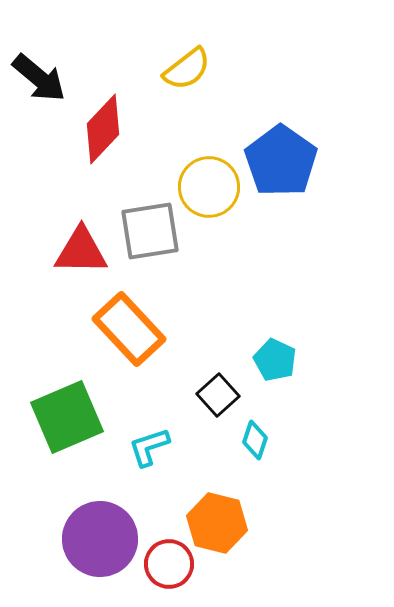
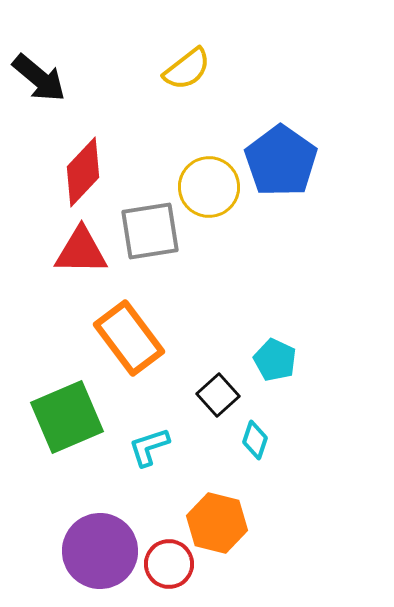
red diamond: moved 20 px left, 43 px down
orange rectangle: moved 9 px down; rotated 6 degrees clockwise
purple circle: moved 12 px down
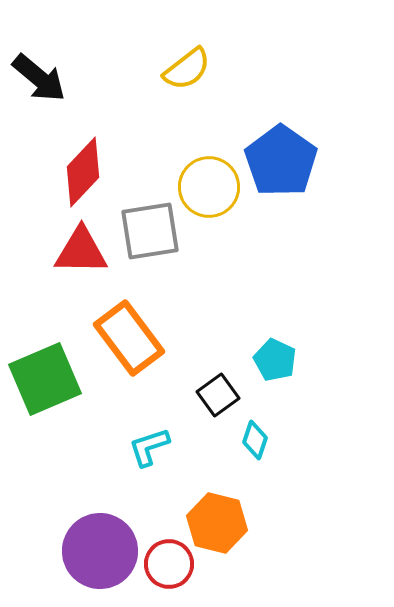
black square: rotated 6 degrees clockwise
green square: moved 22 px left, 38 px up
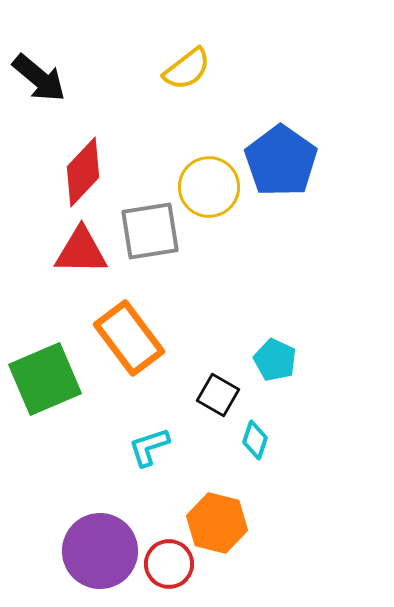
black square: rotated 24 degrees counterclockwise
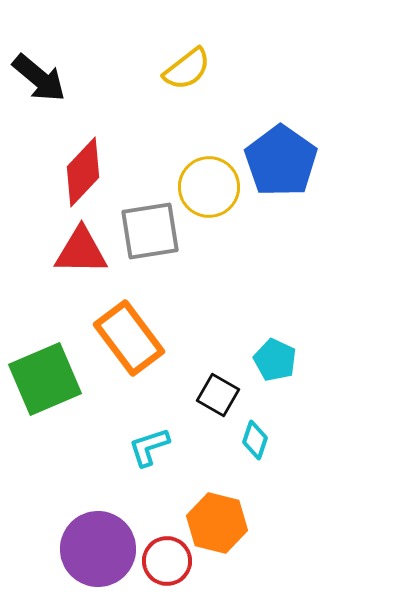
purple circle: moved 2 px left, 2 px up
red circle: moved 2 px left, 3 px up
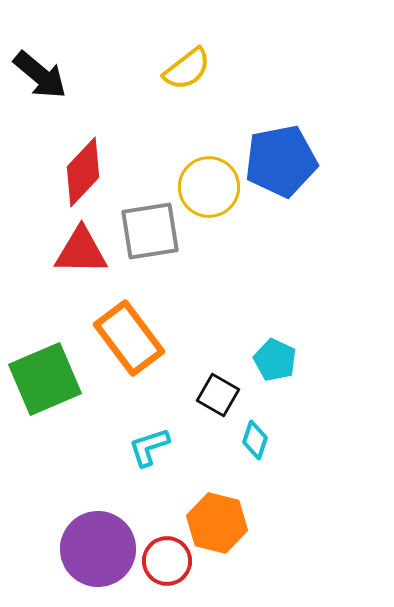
black arrow: moved 1 px right, 3 px up
blue pentagon: rotated 26 degrees clockwise
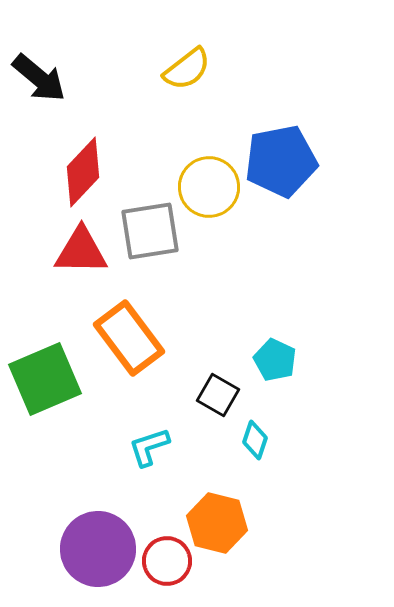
black arrow: moved 1 px left, 3 px down
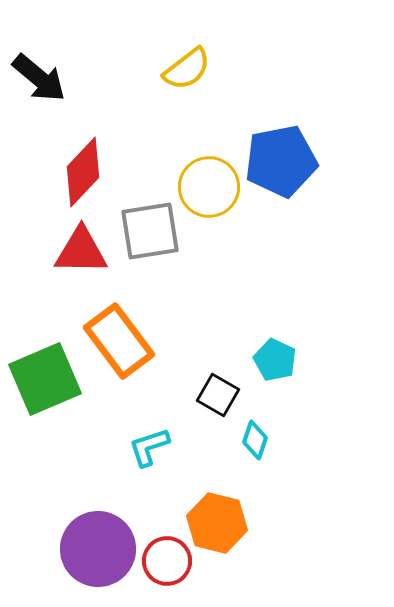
orange rectangle: moved 10 px left, 3 px down
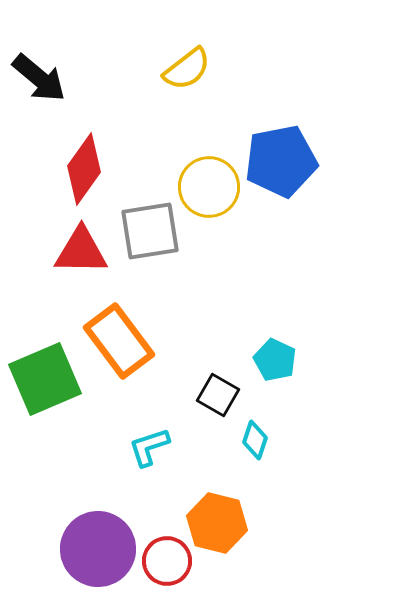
red diamond: moved 1 px right, 3 px up; rotated 8 degrees counterclockwise
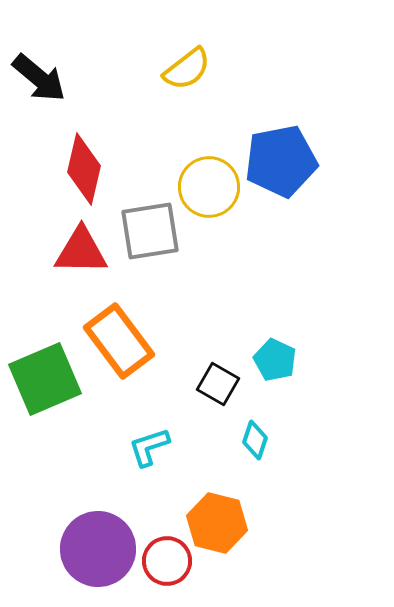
red diamond: rotated 22 degrees counterclockwise
black square: moved 11 px up
